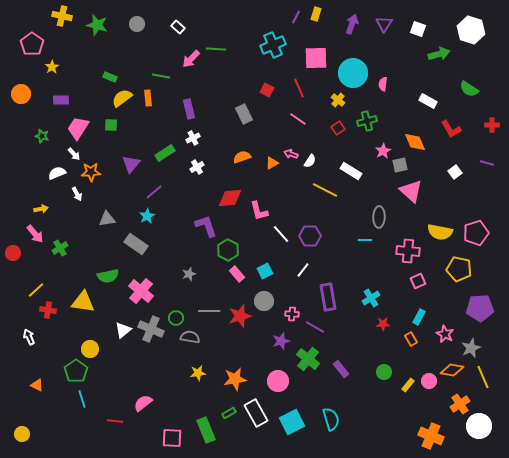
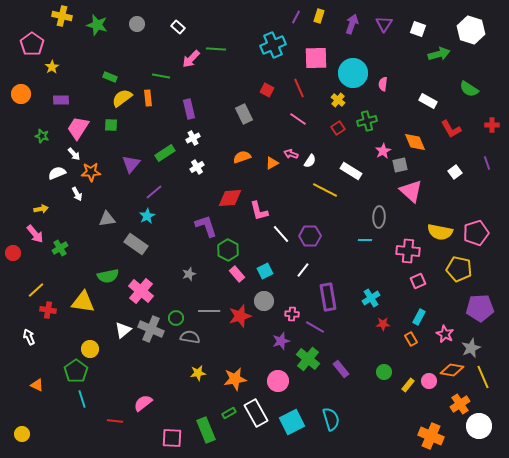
yellow rectangle at (316, 14): moved 3 px right, 2 px down
purple line at (487, 163): rotated 56 degrees clockwise
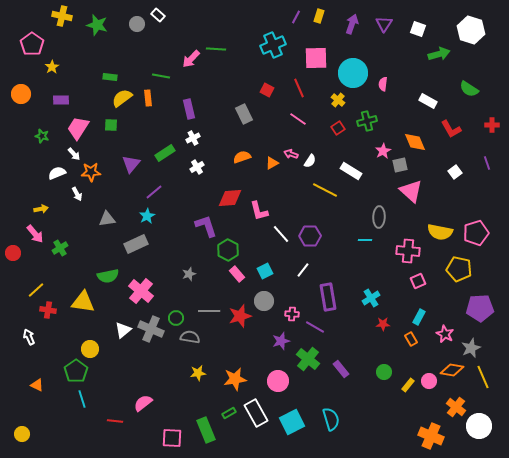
white rectangle at (178, 27): moved 20 px left, 12 px up
green rectangle at (110, 77): rotated 16 degrees counterclockwise
gray rectangle at (136, 244): rotated 60 degrees counterclockwise
orange cross at (460, 404): moved 4 px left, 3 px down; rotated 18 degrees counterclockwise
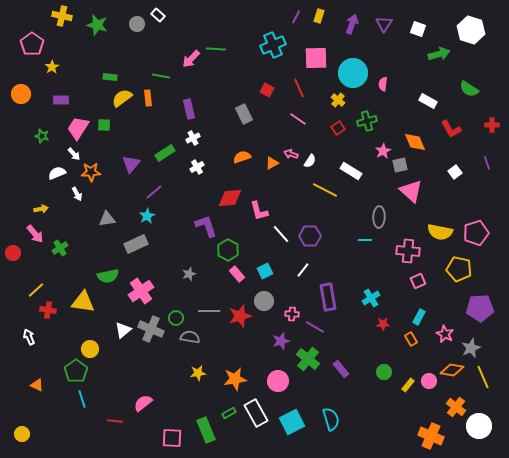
green square at (111, 125): moved 7 px left
pink cross at (141, 291): rotated 15 degrees clockwise
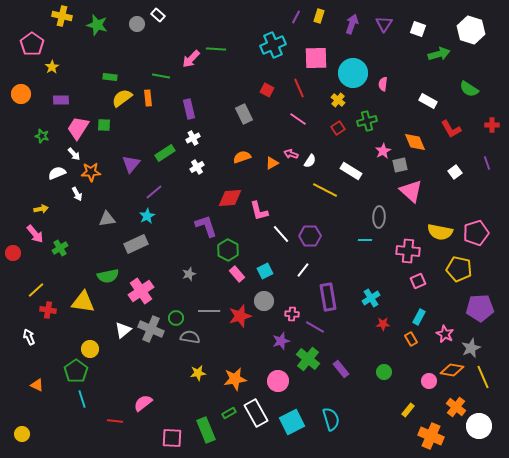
yellow rectangle at (408, 385): moved 25 px down
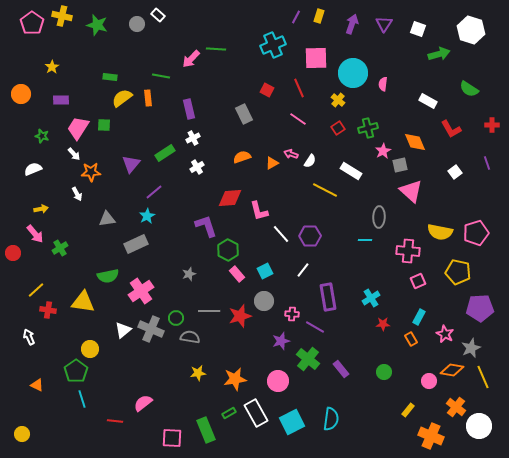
pink pentagon at (32, 44): moved 21 px up
green cross at (367, 121): moved 1 px right, 7 px down
white semicircle at (57, 173): moved 24 px left, 4 px up
yellow pentagon at (459, 269): moved 1 px left, 3 px down
cyan semicircle at (331, 419): rotated 25 degrees clockwise
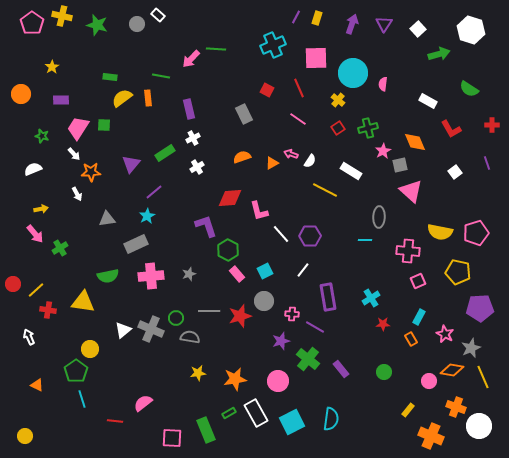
yellow rectangle at (319, 16): moved 2 px left, 2 px down
white square at (418, 29): rotated 28 degrees clockwise
red circle at (13, 253): moved 31 px down
pink cross at (141, 291): moved 10 px right, 15 px up; rotated 30 degrees clockwise
orange cross at (456, 407): rotated 18 degrees counterclockwise
yellow circle at (22, 434): moved 3 px right, 2 px down
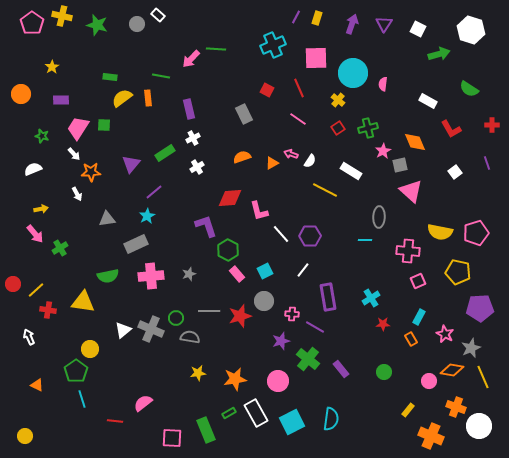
white square at (418, 29): rotated 21 degrees counterclockwise
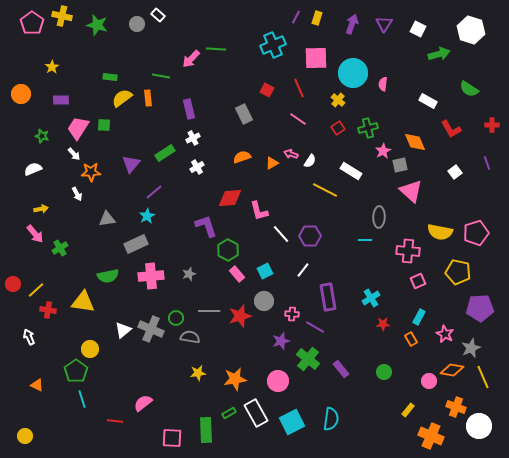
green rectangle at (206, 430): rotated 20 degrees clockwise
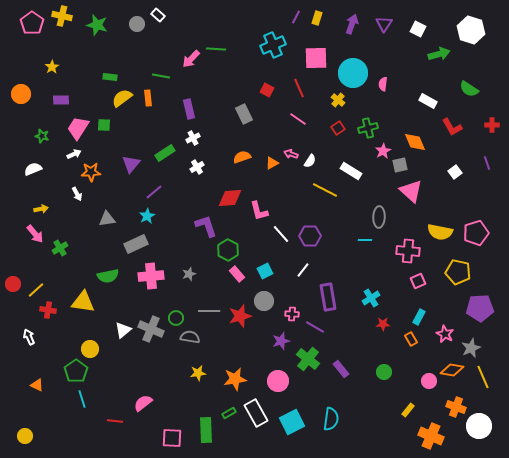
red L-shape at (451, 129): moved 1 px right, 2 px up
white arrow at (74, 154): rotated 72 degrees counterclockwise
